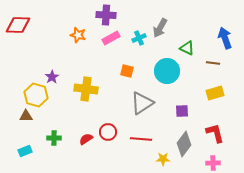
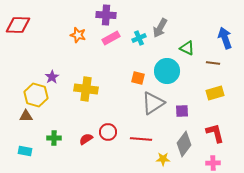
orange square: moved 11 px right, 7 px down
gray triangle: moved 11 px right
cyan rectangle: rotated 32 degrees clockwise
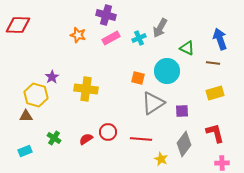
purple cross: rotated 12 degrees clockwise
blue arrow: moved 5 px left, 1 px down
green cross: rotated 32 degrees clockwise
cyan rectangle: rotated 32 degrees counterclockwise
yellow star: moved 2 px left; rotated 24 degrees clockwise
pink cross: moved 9 px right
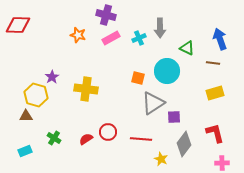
gray arrow: rotated 30 degrees counterclockwise
purple square: moved 8 px left, 6 px down
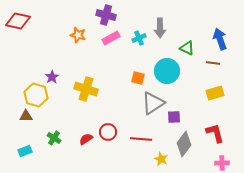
red diamond: moved 4 px up; rotated 10 degrees clockwise
yellow cross: rotated 10 degrees clockwise
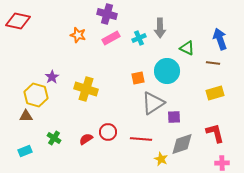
purple cross: moved 1 px right, 1 px up
orange square: rotated 24 degrees counterclockwise
gray diamond: moved 2 px left; rotated 35 degrees clockwise
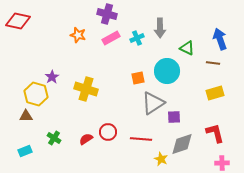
cyan cross: moved 2 px left
yellow hexagon: moved 1 px up
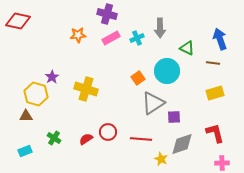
orange star: rotated 21 degrees counterclockwise
orange square: rotated 24 degrees counterclockwise
